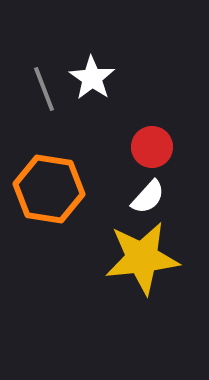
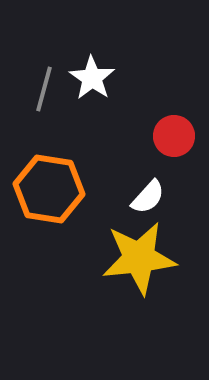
gray line: rotated 36 degrees clockwise
red circle: moved 22 px right, 11 px up
yellow star: moved 3 px left
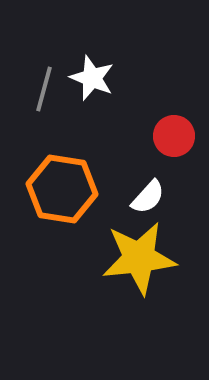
white star: rotated 12 degrees counterclockwise
orange hexagon: moved 13 px right
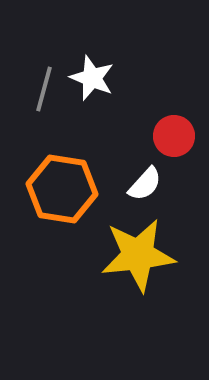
white semicircle: moved 3 px left, 13 px up
yellow star: moved 1 px left, 3 px up
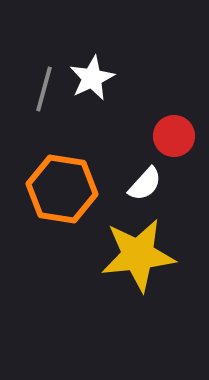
white star: rotated 24 degrees clockwise
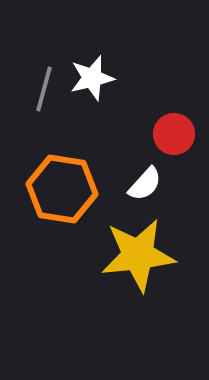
white star: rotated 12 degrees clockwise
red circle: moved 2 px up
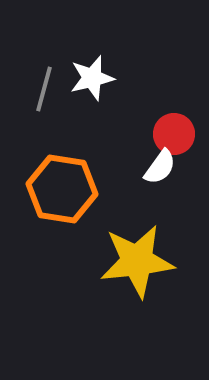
white semicircle: moved 15 px right, 17 px up; rotated 6 degrees counterclockwise
yellow star: moved 1 px left, 6 px down
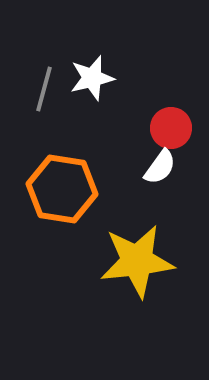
red circle: moved 3 px left, 6 px up
